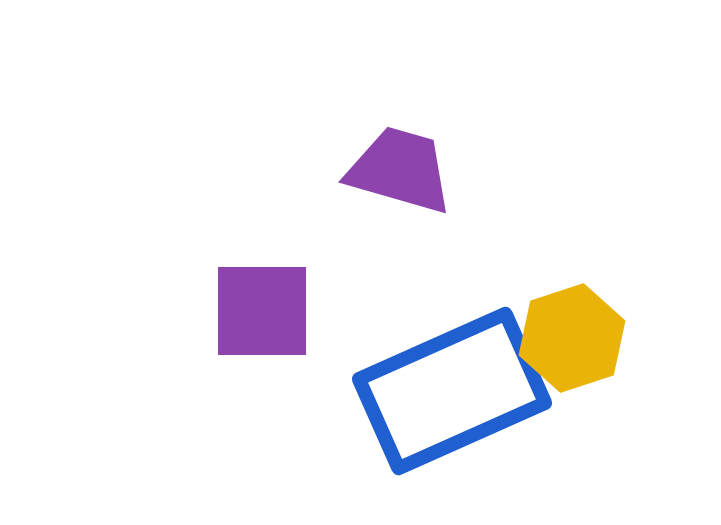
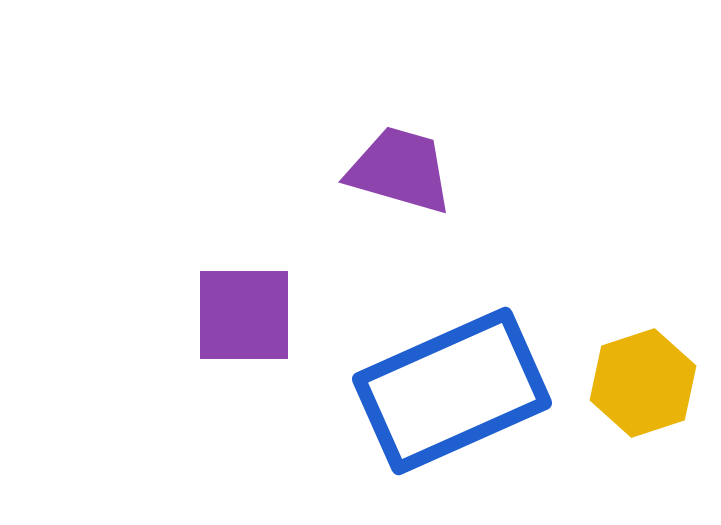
purple square: moved 18 px left, 4 px down
yellow hexagon: moved 71 px right, 45 px down
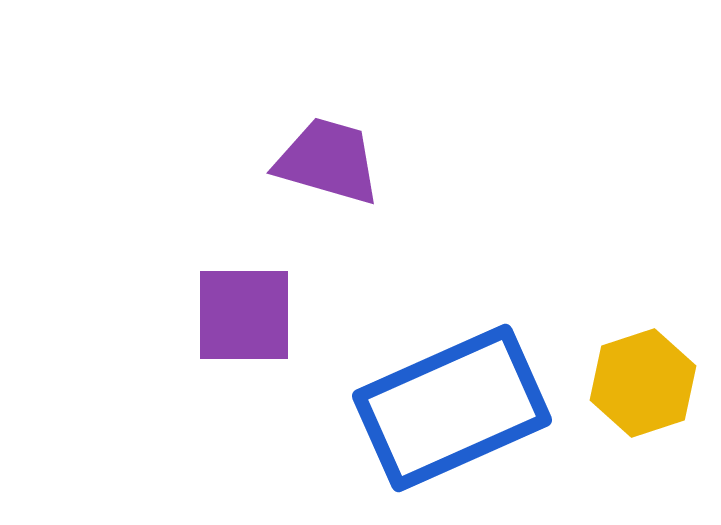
purple trapezoid: moved 72 px left, 9 px up
blue rectangle: moved 17 px down
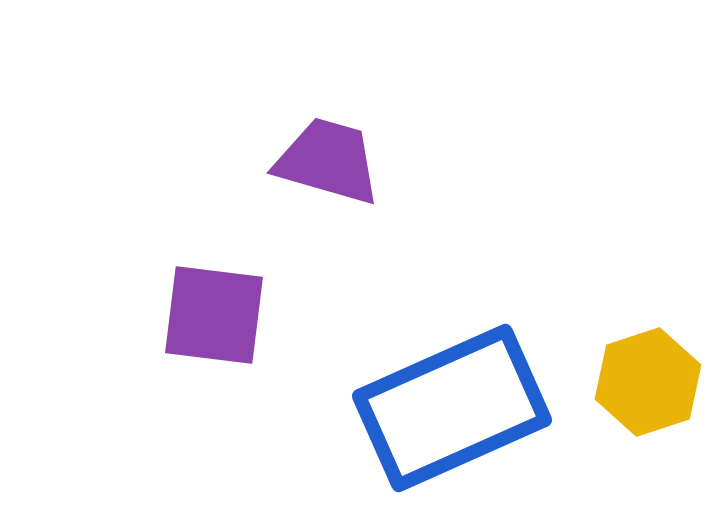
purple square: moved 30 px left; rotated 7 degrees clockwise
yellow hexagon: moved 5 px right, 1 px up
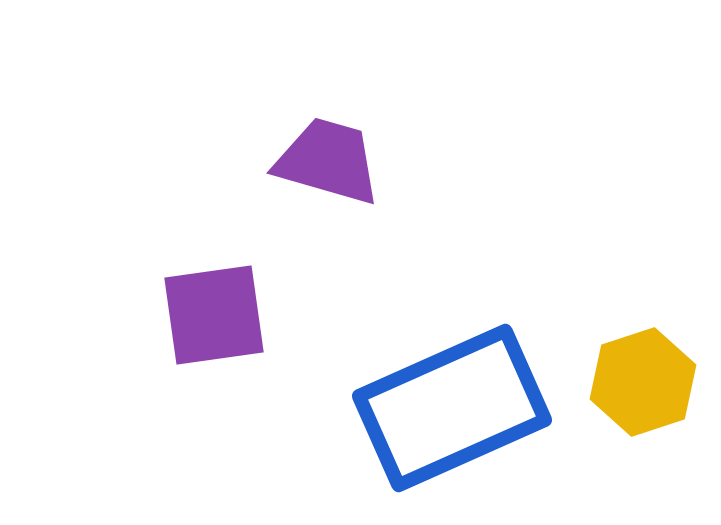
purple square: rotated 15 degrees counterclockwise
yellow hexagon: moved 5 px left
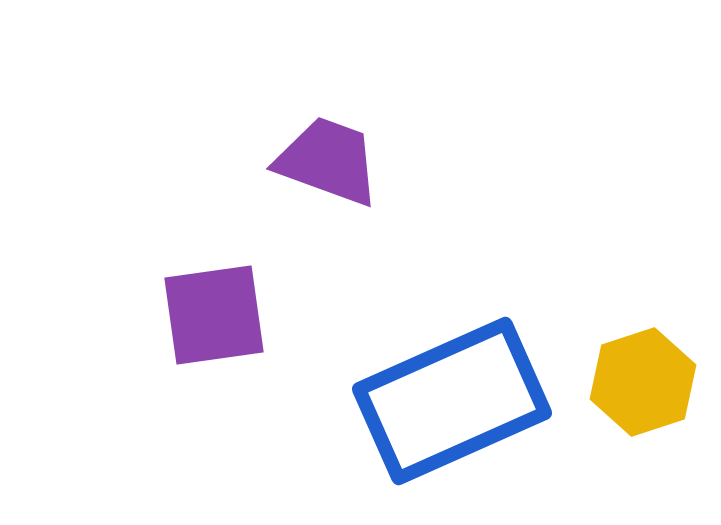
purple trapezoid: rotated 4 degrees clockwise
blue rectangle: moved 7 px up
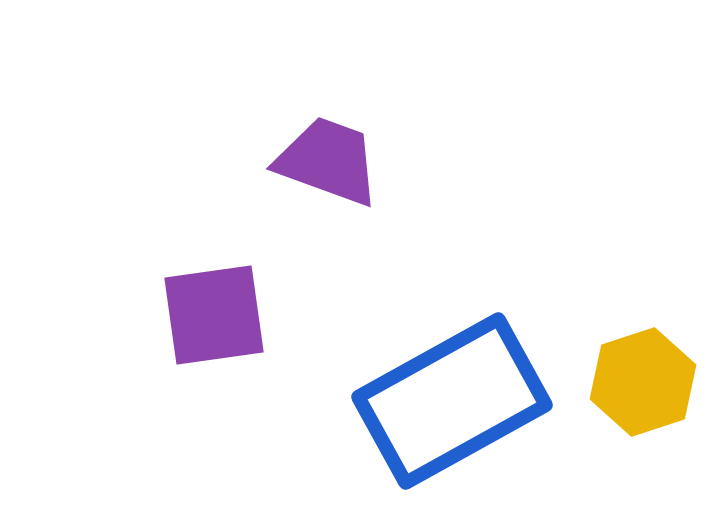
blue rectangle: rotated 5 degrees counterclockwise
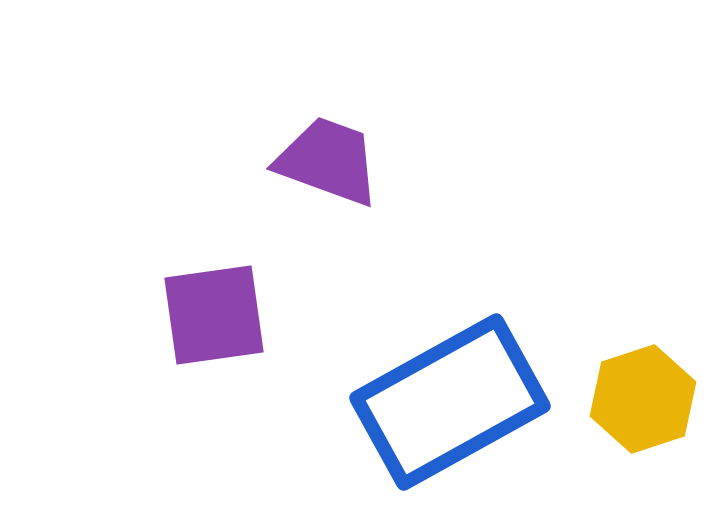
yellow hexagon: moved 17 px down
blue rectangle: moved 2 px left, 1 px down
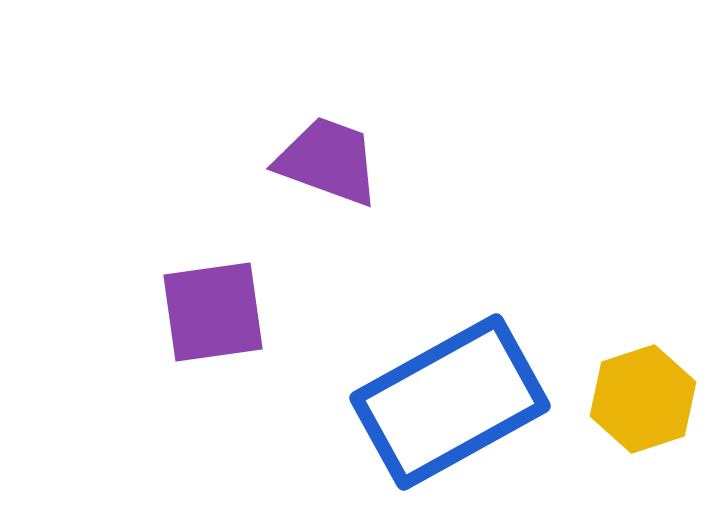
purple square: moved 1 px left, 3 px up
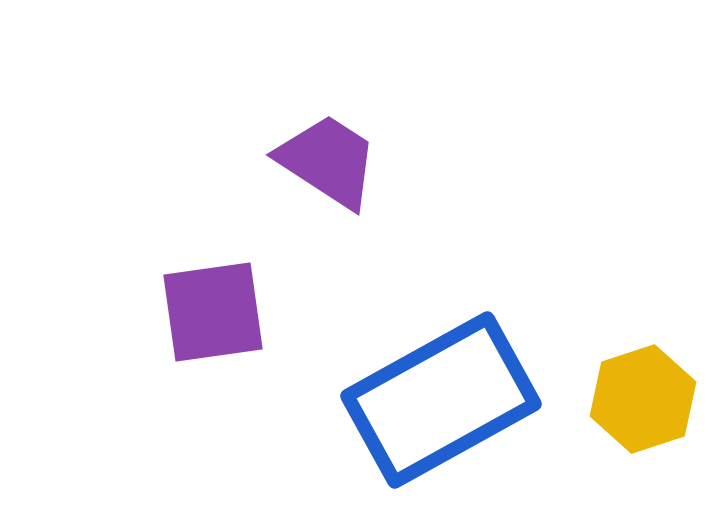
purple trapezoid: rotated 13 degrees clockwise
blue rectangle: moved 9 px left, 2 px up
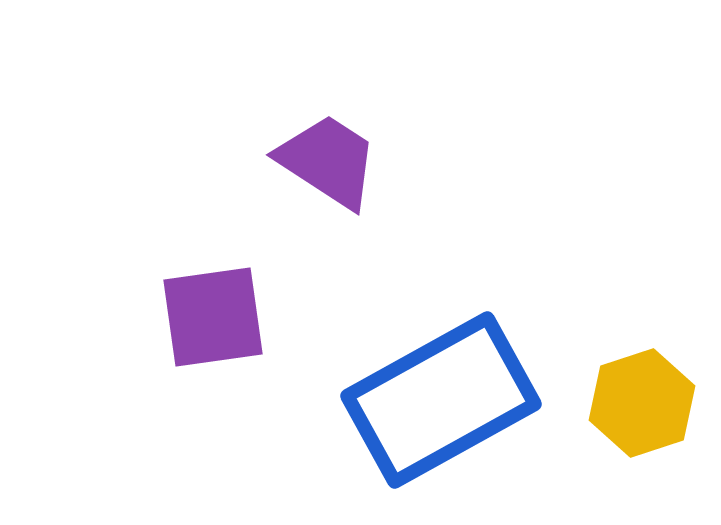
purple square: moved 5 px down
yellow hexagon: moved 1 px left, 4 px down
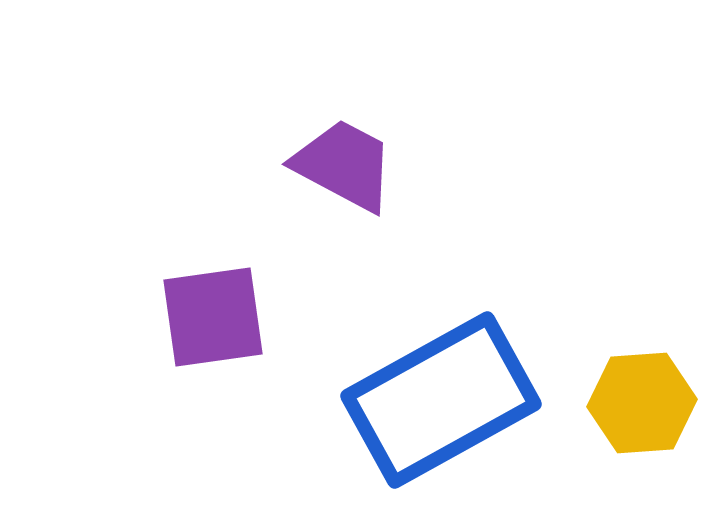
purple trapezoid: moved 16 px right, 4 px down; rotated 5 degrees counterclockwise
yellow hexagon: rotated 14 degrees clockwise
